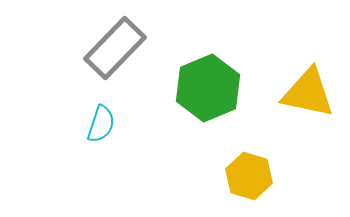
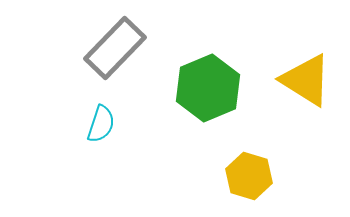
yellow triangle: moved 2 px left, 13 px up; rotated 20 degrees clockwise
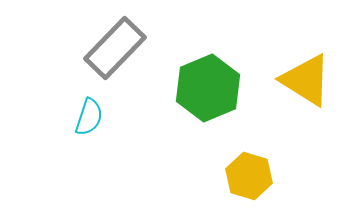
cyan semicircle: moved 12 px left, 7 px up
